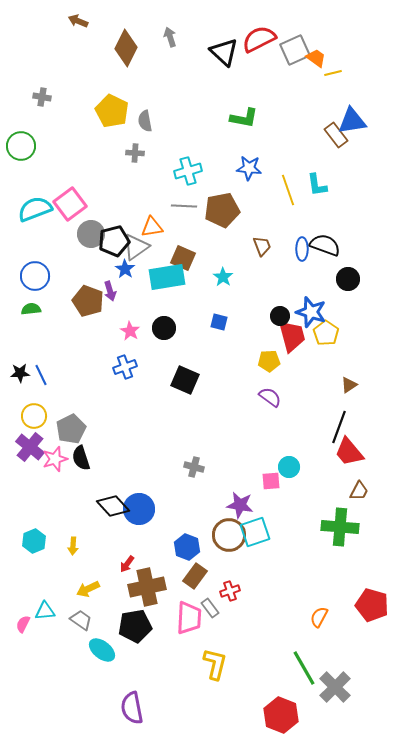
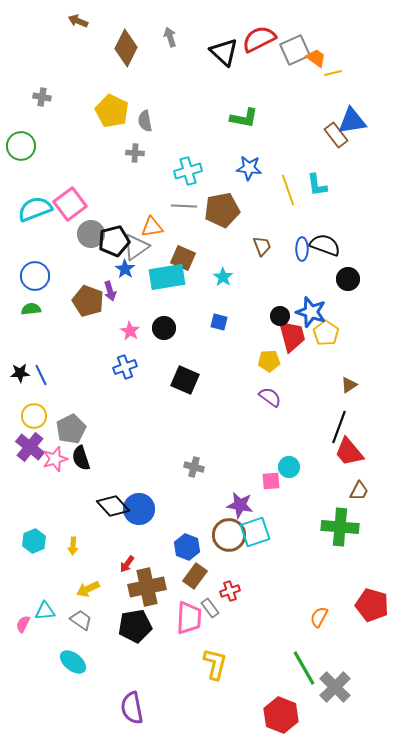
cyan ellipse at (102, 650): moved 29 px left, 12 px down
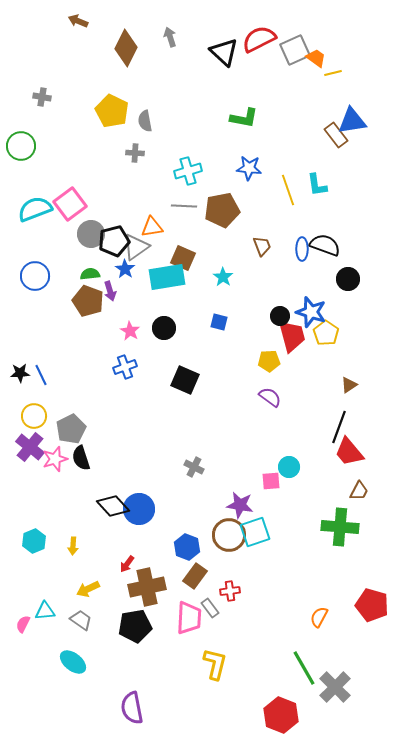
green semicircle at (31, 309): moved 59 px right, 35 px up
gray cross at (194, 467): rotated 12 degrees clockwise
red cross at (230, 591): rotated 12 degrees clockwise
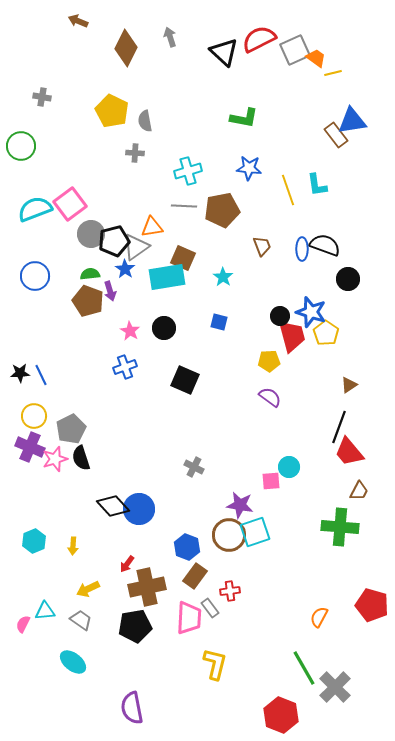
purple cross at (30, 447): rotated 16 degrees counterclockwise
